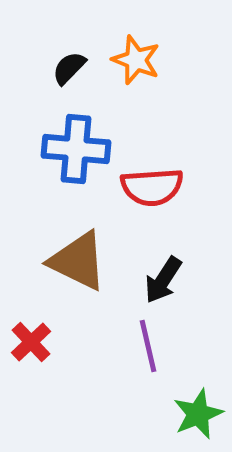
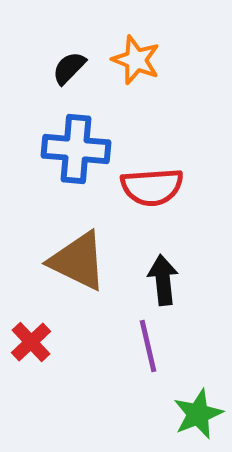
black arrow: rotated 141 degrees clockwise
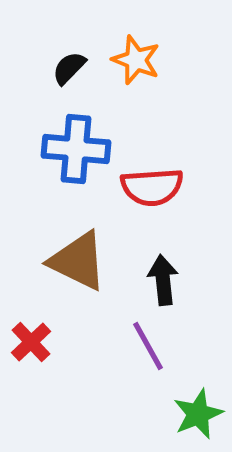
purple line: rotated 16 degrees counterclockwise
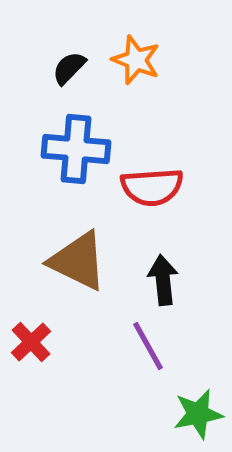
green star: rotated 12 degrees clockwise
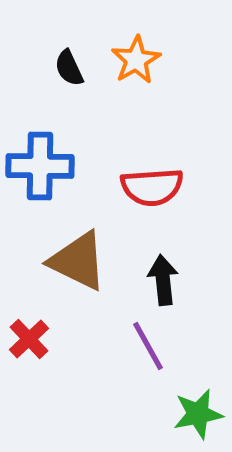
orange star: rotated 21 degrees clockwise
black semicircle: rotated 69 degrees counterclockwise
blue cross: moved 36 px left, 17 px down; rotated 4 degrees counterclockwise
red cross: moved 2 px left, 3 px up
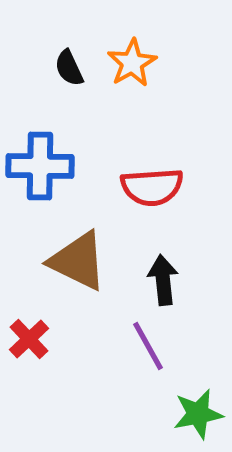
orange star: moved 4 px left, 3 px down
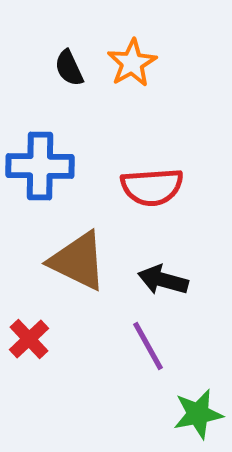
black arrow: rotated 69 degrees counterclockwise
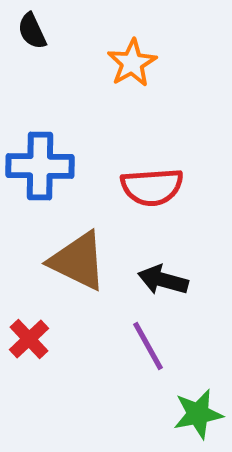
black semicircle: moved 37 px left, 37 px up
